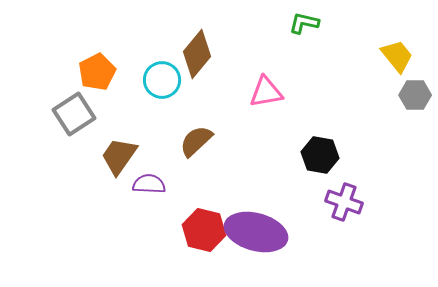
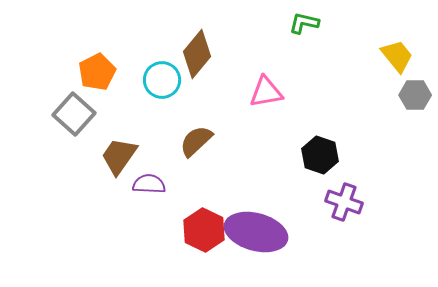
gray square: rotated 15 degrees counterclockwise
black hexagon: rotated 9 degrees clockwise
red hexagon: rotated 12 degrees clockwise
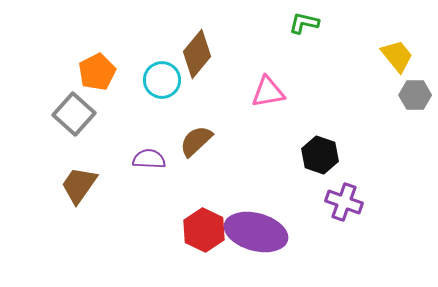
pink triangle: moved 2 px right
brown trapezoid: moved 40 px left, 29 px down
purple semicircle: moved 25 px up
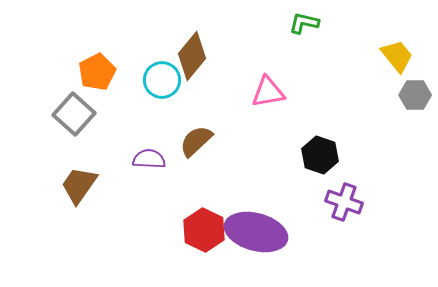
brown diamond: moved 5 px left, 2 px down
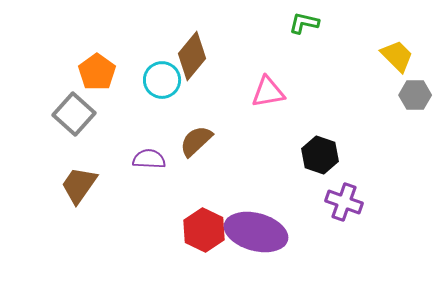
yellow trapezoid: rotated 6 degrees counterclockwise
orange pentagon: rotated 9 degrees counterclockwise
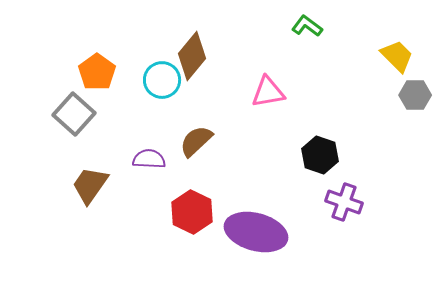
green L-shape: moved 3 px right, 3 px down; rotated 24 degrees clockwise
brown trapezoid: moved 11 px right
red hexagon: moved 12 px left, 18 px up
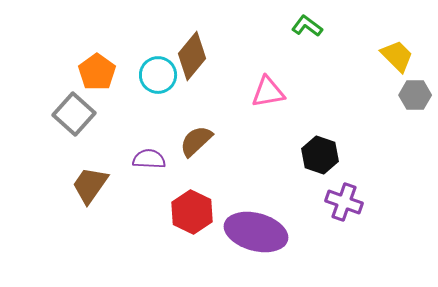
cyan circle: moved 4 px left, 5 px up
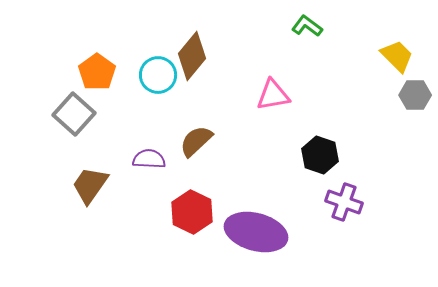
pink triangle: moved 5 px right, 3 px down
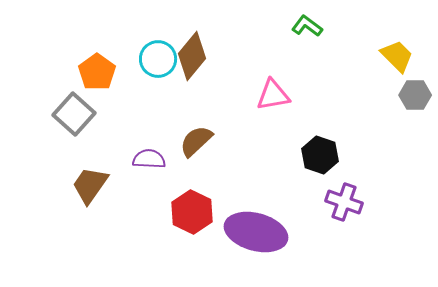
cyan circle: moved 16 px up
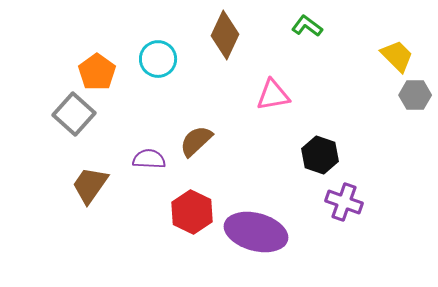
brown diamond: moved 33 px right, 21 px up; rotated 15 degrees counterclockwise
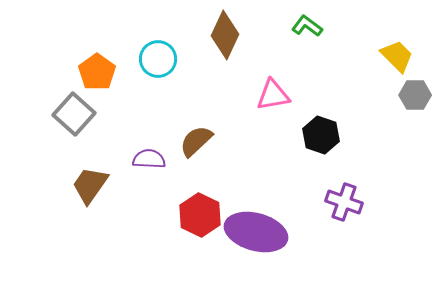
black hexagon: moved 1 px right, 20 px up
red hexagon: moved 8 px right, 3 px down
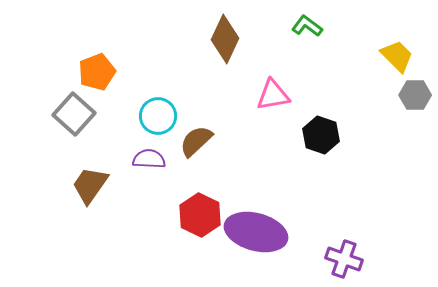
brown diamond: moved 4 px down
cyan circle: moved 57 px down
orange pentagon: rotated 15 degrees clockwise
purple cross: moved 57 px down
